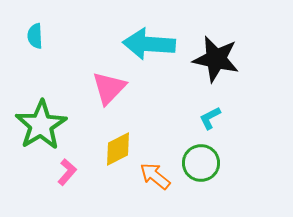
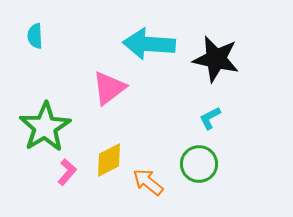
pink triangle: rotated 9 degrees clockwise
green star: moved 4 px right, 2 px down
yellow diamond: moved 9 px left, 11 px down
green circle: moved 2 px left, 1 px down
orange arrow: moved 7 px left, 6 px down
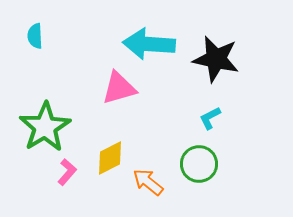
pink triangle: moved 10 px right; rotated 21 degrees clockwise
yellow diamond: moved 1 px right, 2 px up
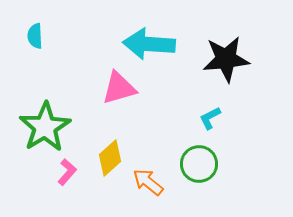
black star: moved 10 px right; rotated 18 degrees counterclockwise
yellow diamond: rotated 15 degrees counterclockwise
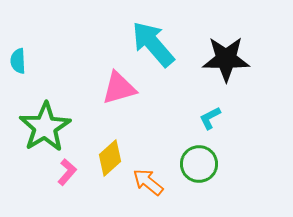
cyan semicircle: moved 17 px left, 25 px down
cyan arrow: moved 4 px right; rotated 45 degrees clockwise
black star: rotated 6 degrees clockwise
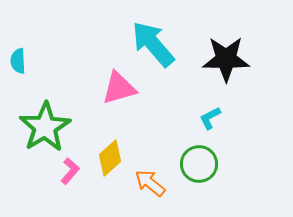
pink L-shape: moved 3 px right, 1 px up
orange arrow: moved 2 px right, 1 px down
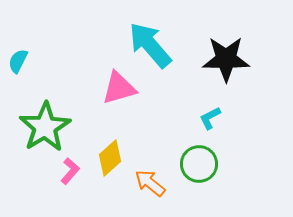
cyan arrow: moved 3 px left, 1 px down
cyan semicircle: rotated 30 degrees clockwise
